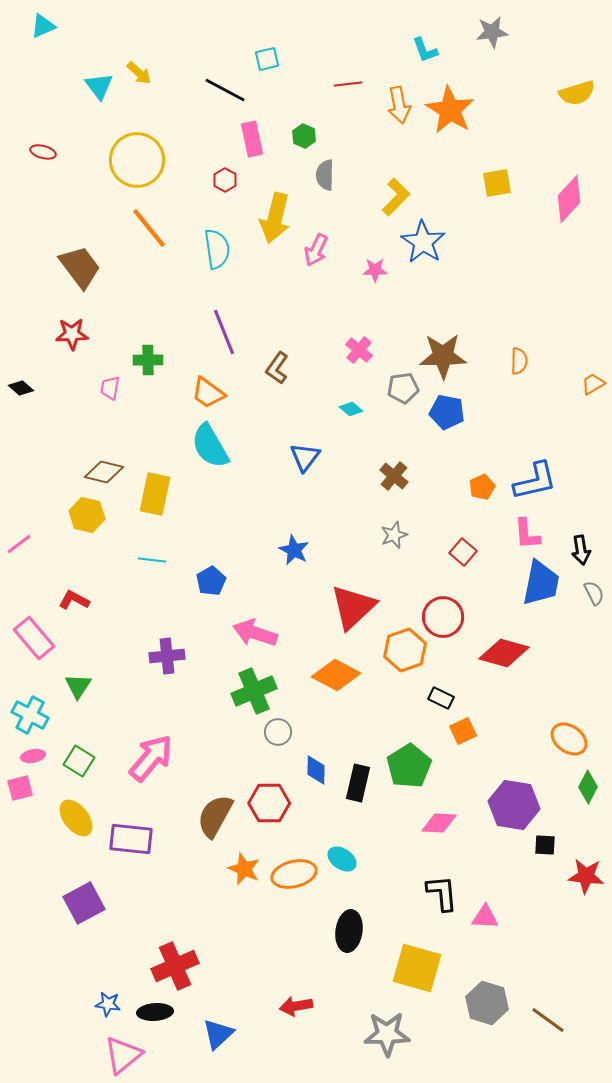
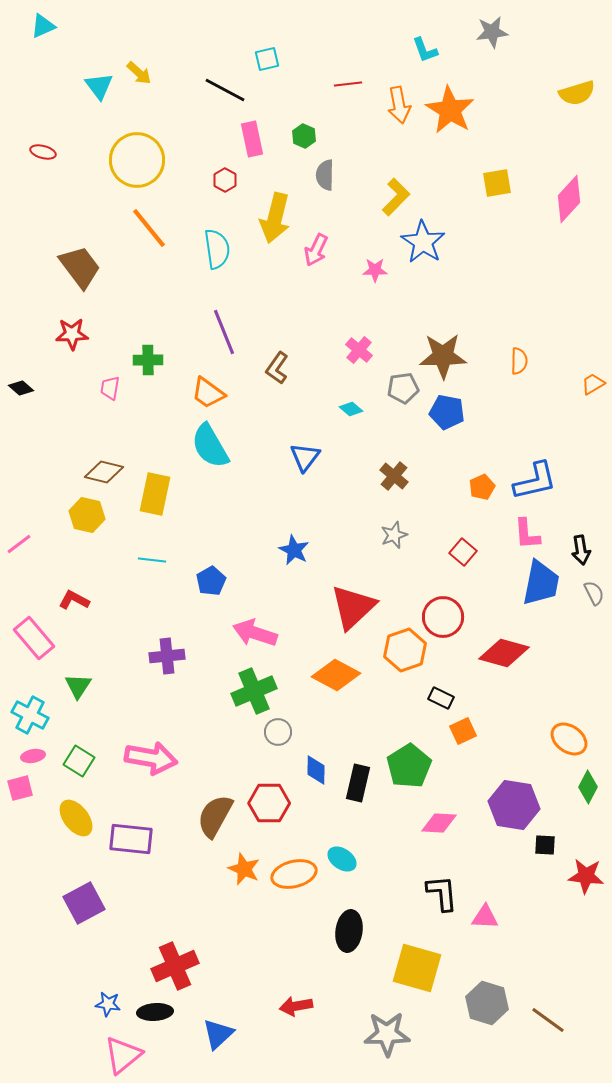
pink arrow at (151, 758): rotated 60 degrees clockwise
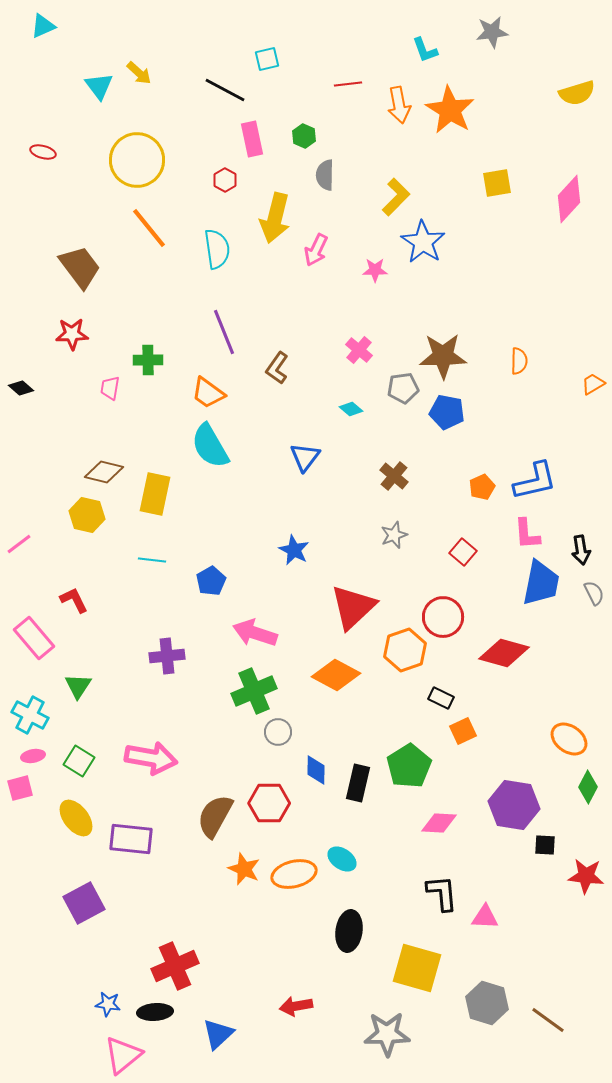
red L-shape at (74, 600): rotated 36 degrees clockwise
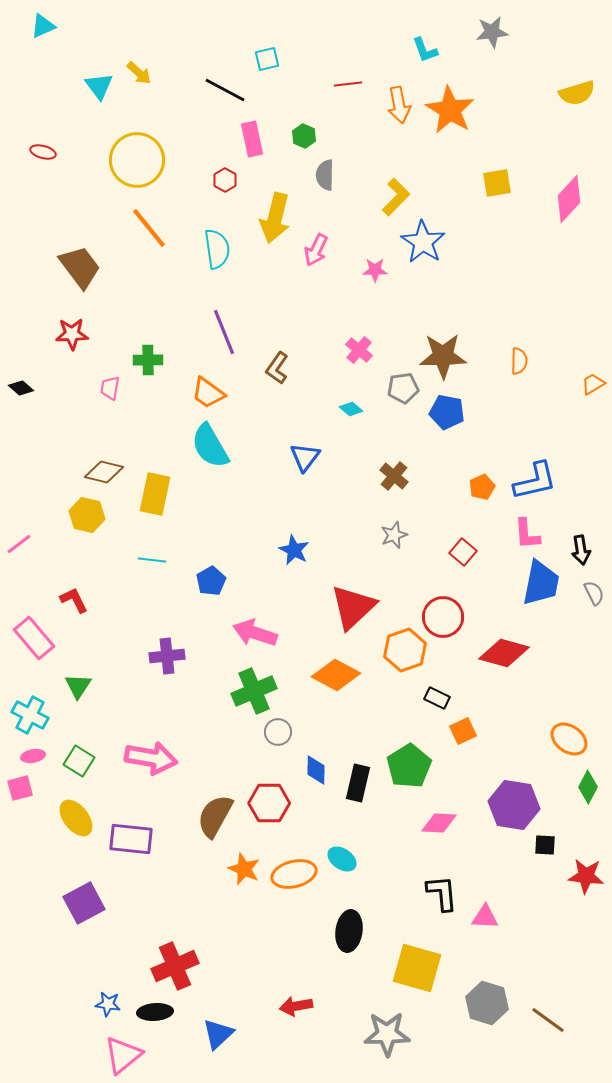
black rectangle at (441, 698): moved 4 px left
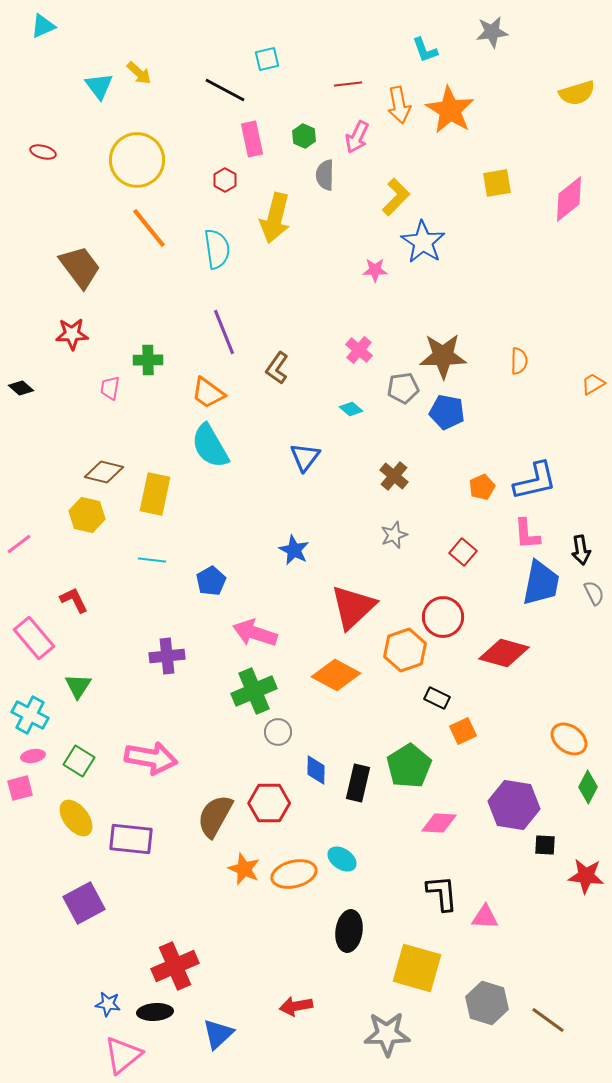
pink diamond at (569, 199): rotated 9 degrees clockwise
pink arrow at (316, 250): moved 41 px right, 113 px up
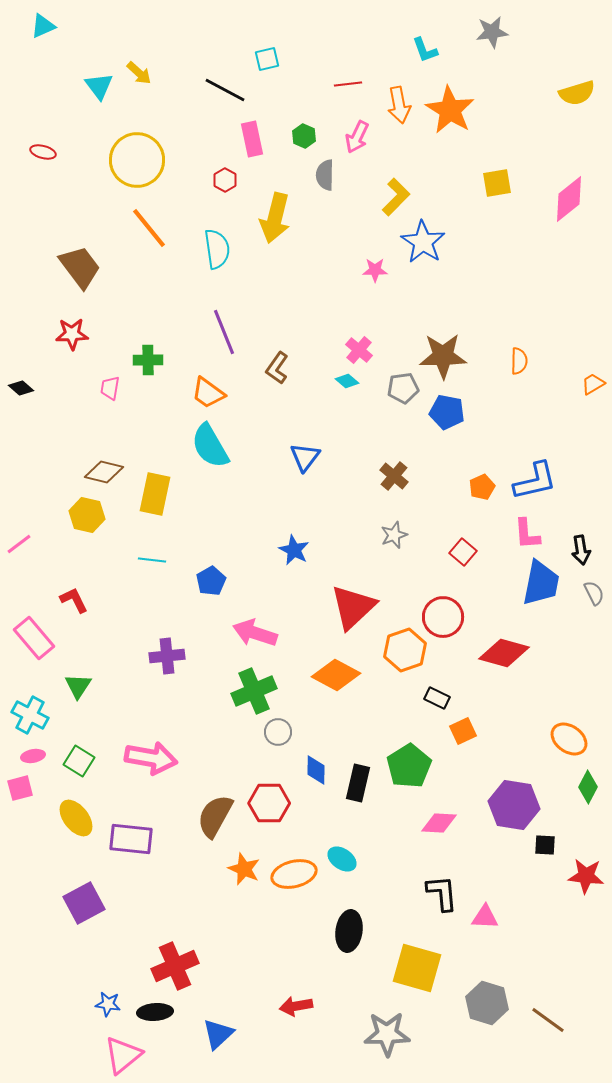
cyan diamond at (351, 409): moved 4 px left, 28 px up
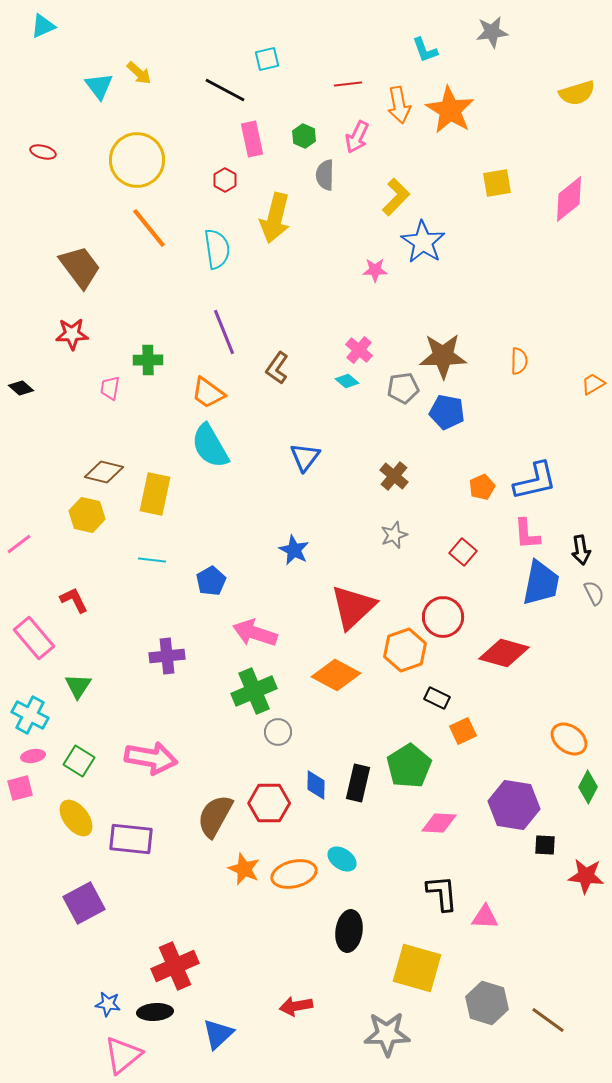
blue diamond at (316, 770): moved 15 px down
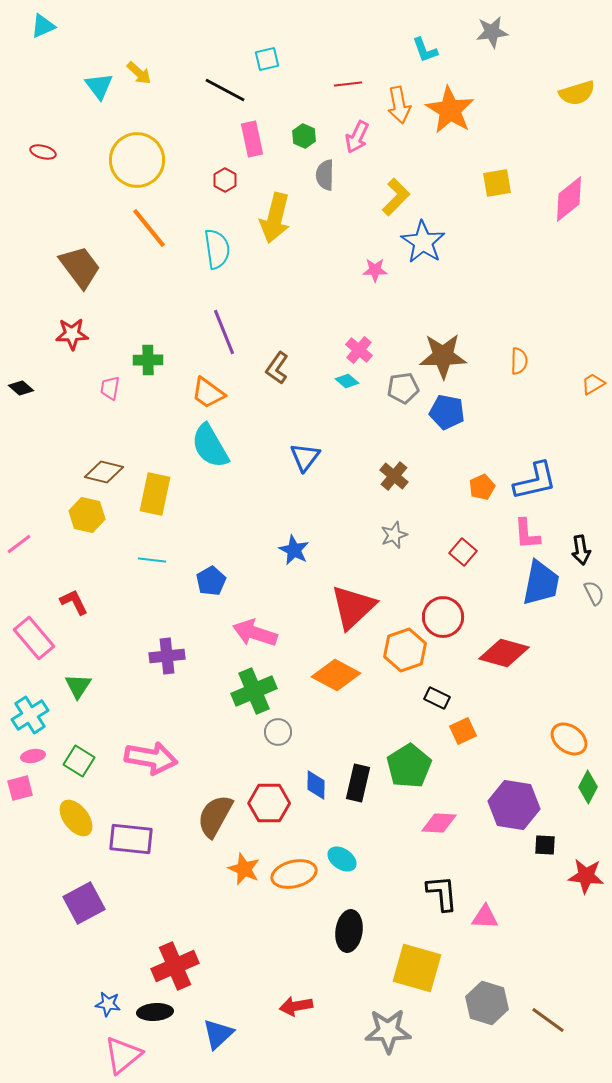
red L-shape at (74, 600): moved 2 px down
cyan cross at (30, 715): rotated 30 degrees clockwise
gray star at (387, 1034): moved 1 px right, 3 px up
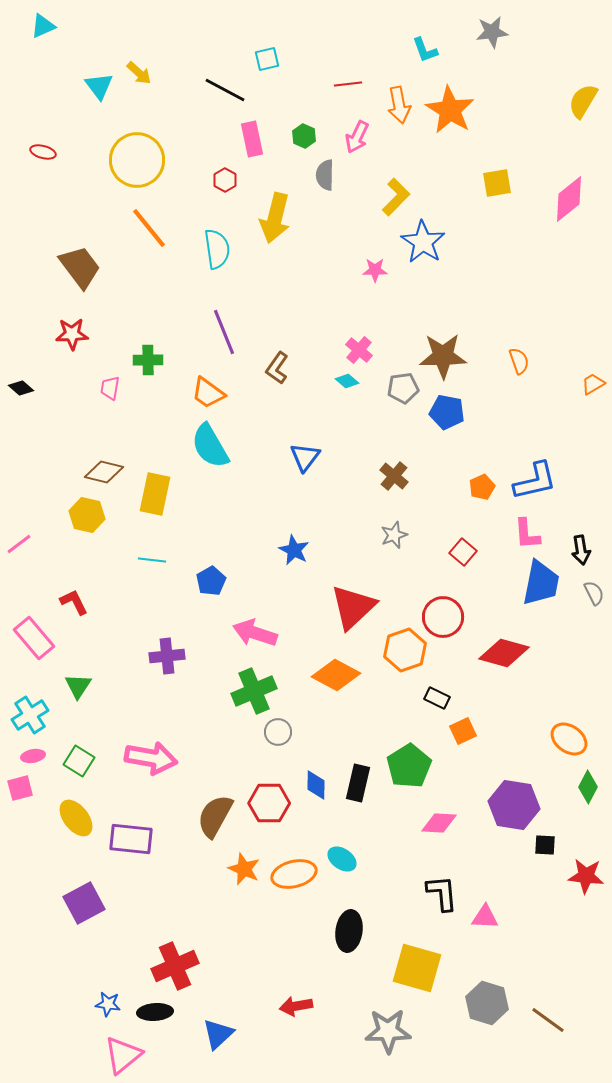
yellow semicircle at (577, 93): moved 6 px right, 8 px down; rotated 138 degrees clockwise
orange semicircle at (519, 361): rotated 20 degrees counterclockwise
